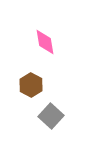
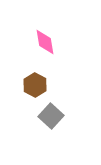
brown hexagon: moved 4 px right
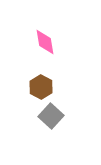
brown hexagon: moved 6 px right, 2 px down
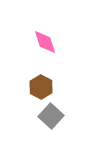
pink diamond: rotated 8 degrees counterclockwise
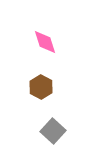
gray square: moved 2 px right, 15 px down
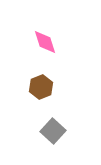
brown hexagon: rotated 10 degrees clockwise
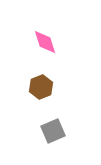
gray square: rotated 25 degrees clockwise
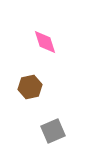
brown hexagon: moved 11 px left; rotated 10 degrees clockwise
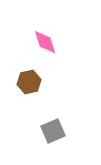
brown hexagon: moved 1 px left, 5 px up
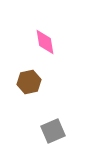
pink diamond: rotated 8 degrees clockwise
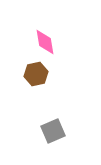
brown hexagon: moved 7 px right, 8 px up
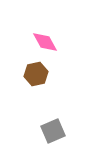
pink diamond: rotated 20 degrees counterclockwise
